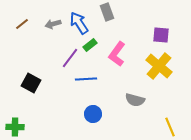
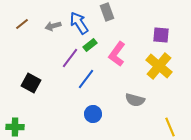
gray arrow: moved 2 px down
blue line: rotated 50 degrees counterclockwise
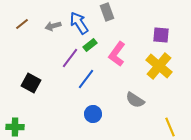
gray semicircle: rotated 18 degrees clockwise
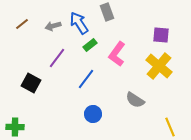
purple line: moved 13 px left
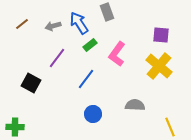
gray semicircle: moved 5 px down; rotated 150 degrees clockwise
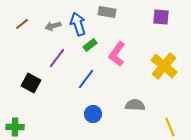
gray rectangle: rotated 60 degrees counterclockwise
blue arrow: moved 1 px left, 1 px down; rotated 15 degrees clockwise
purple square: moved 18 px up
yellow cross: moved 5 px right
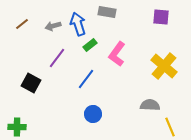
gray semicircle: moved 15 px right
green cross: moved 2 px right
